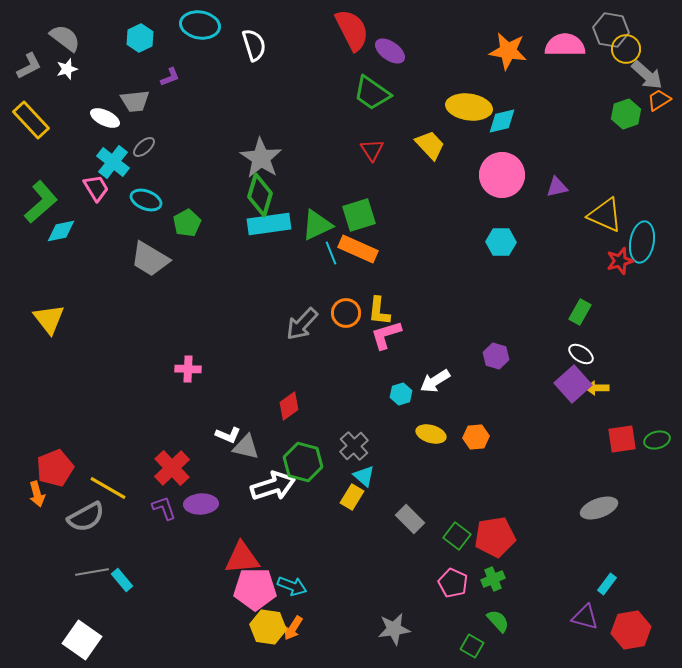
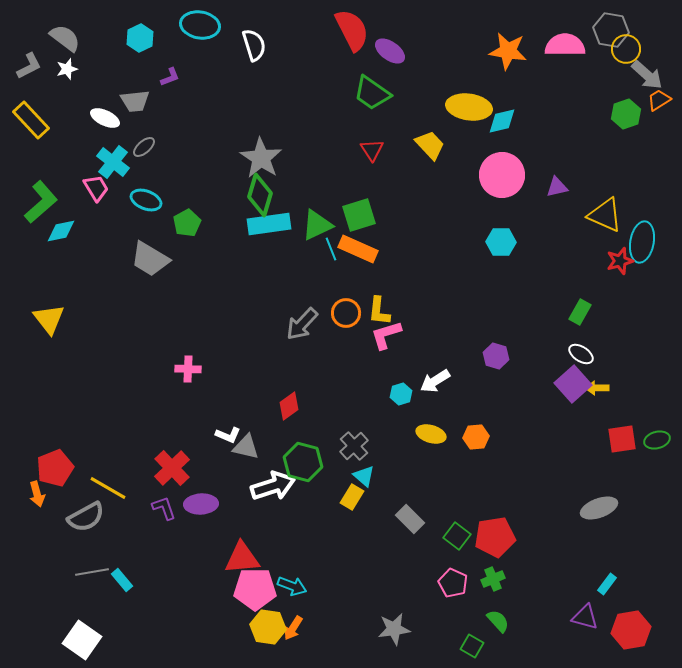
cyan line at (331, 253): moved 4 px up
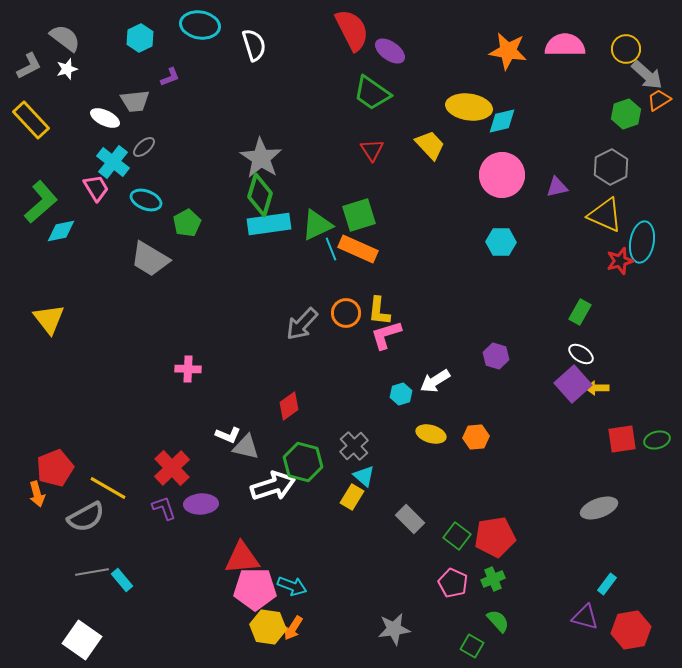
gray hexagon at (611, 30): moved 137 px down; rotated 24 degrees clockwise
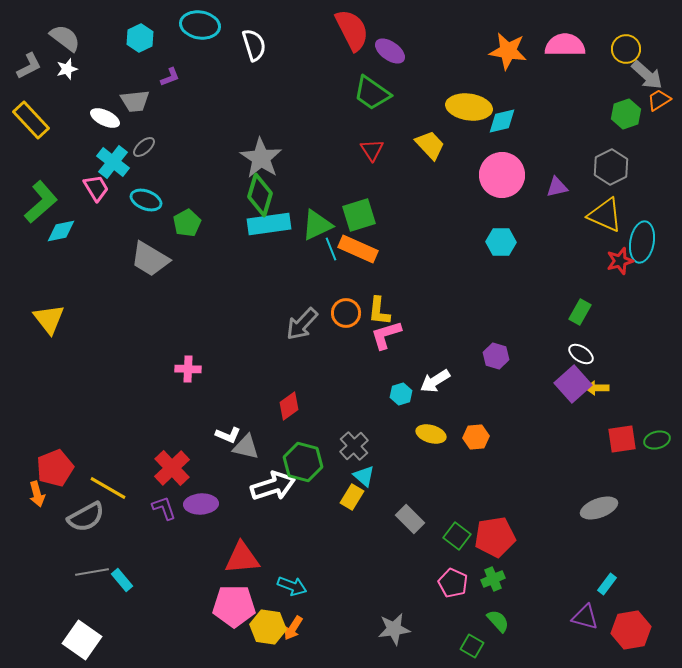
pink pentagon at (255, 589): moved 21 px left, 17 px down
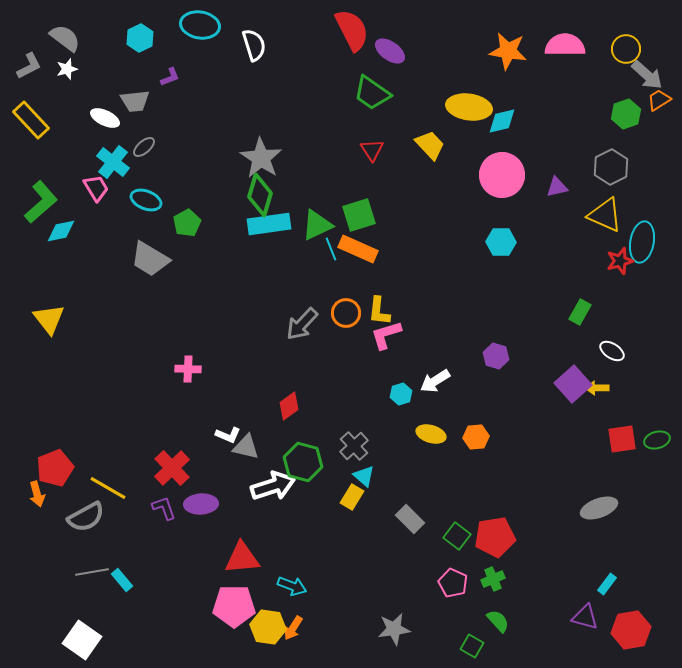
white ellipse at (581, 354): moved 31 px right, 3 px up
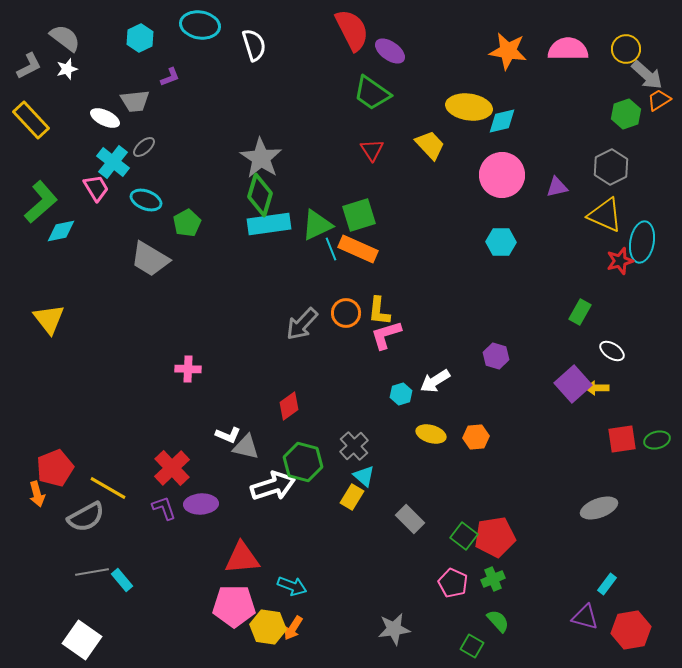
pink semicircle at (565, 45): moved 3 px right, 4 px down
green square at (457, 536): moved 7 px right
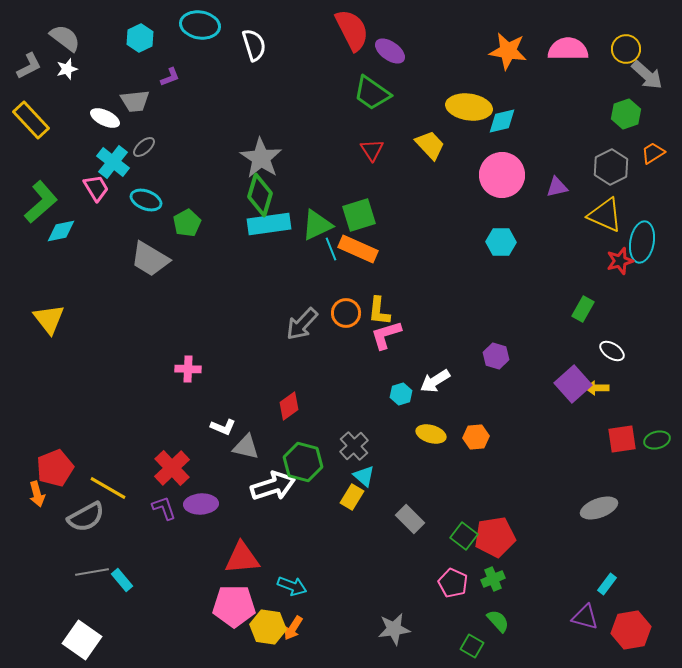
orange trapezoid at (659, 100): moved 6 px left, 53 px down
green rectangle at (580, 312): moved 3 px right, 3 px up
white L-shape at (228, 435): moved 5 px left, 8 px up
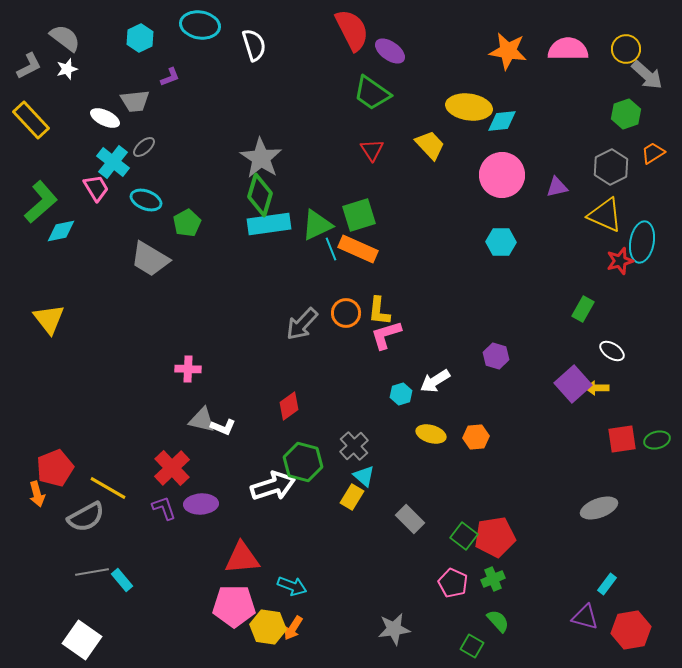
cyan diamond at (502, 121): rotated 8 degrees clockwise
gray triangle at (246, 447): moved 44 px left, 27 px up
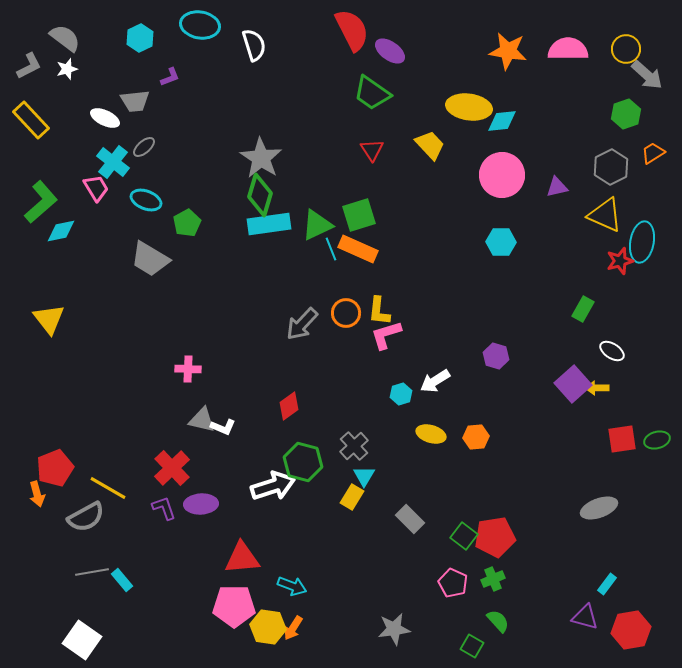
cyan triangle at (364, 476): rotated 20 degrees clockwise
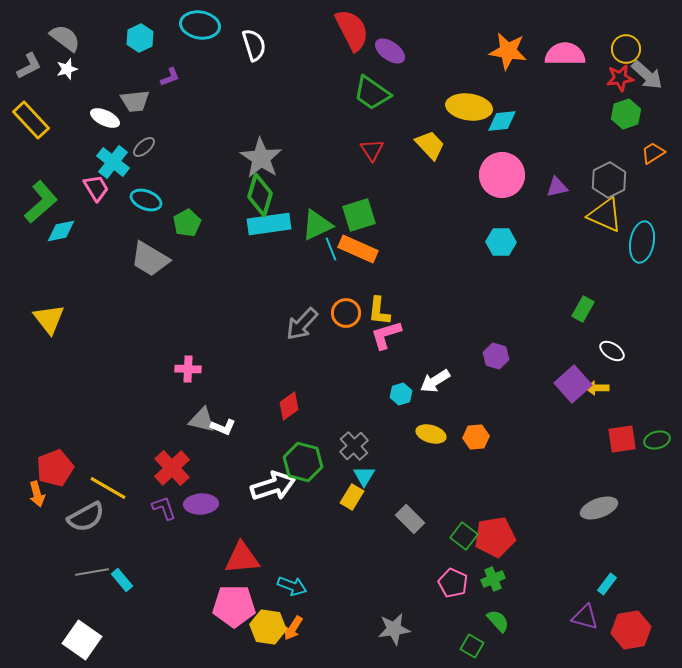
pink semicircle at (568, 49): moved 3 px left, 5 px down
gray hexagon at (611, 167): moved 2 px left, 13 px down
red star at (620, 261): moved 183 px up; rotated 8 degrees clockwise
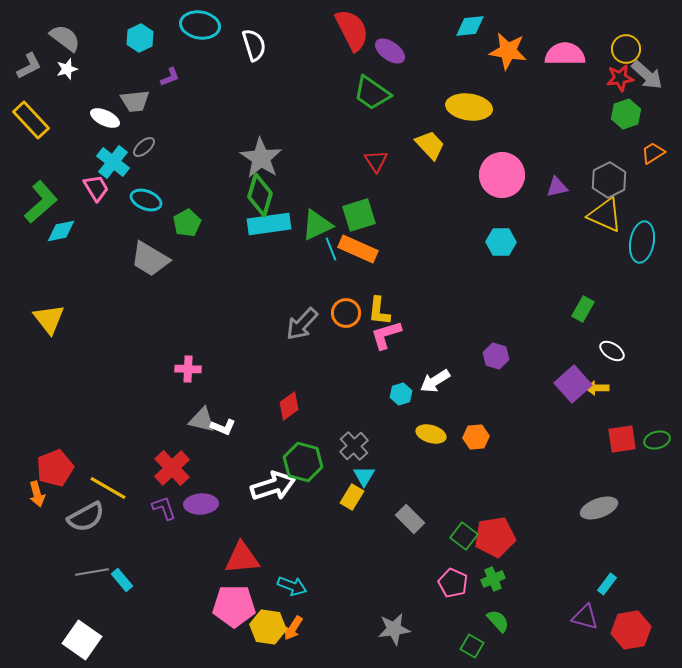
cyan diamond at (502, 121): moved 32 px left, 95 px up
red triangle at (372, 150): moved 4 px right, 11 px down
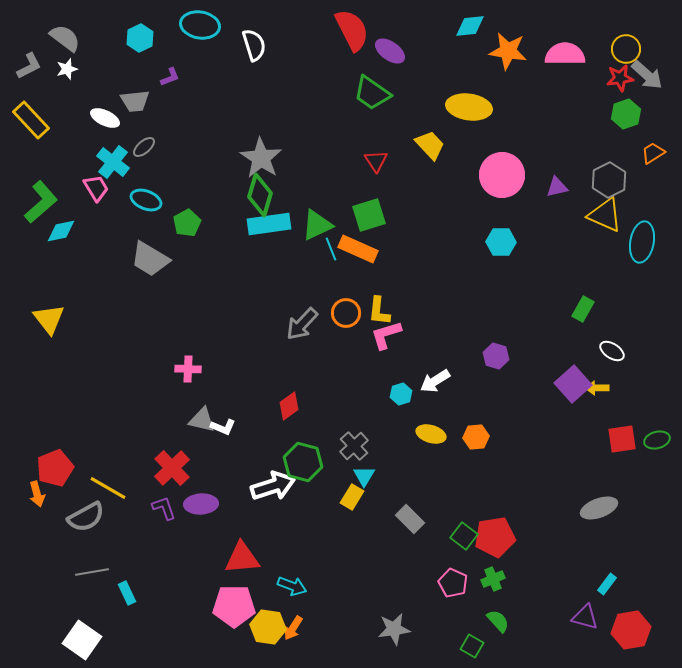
green square at (359, 215): moved 10 px right
cyan rectangle at (122, 580): moved 5 px right, 13 px down; rotated 15 degrees clockwise
